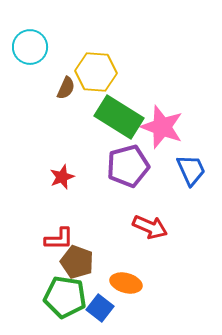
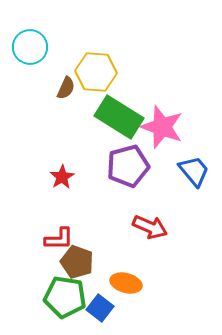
blue trapezoid: moved 3 px right, 1 px down; rotated 16 degrees counterclockwise
red star: rotated 10 degrees counterclockwise
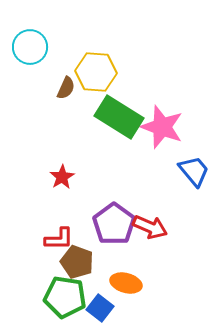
purple pentagon: moved 14 px left, 58 px down; rotated 21 degrees counterclockwise
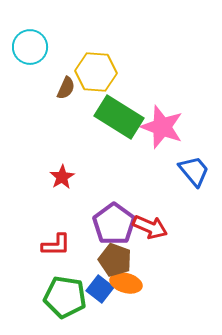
red L-shape: moved 3 px left, 6 px down
brown pentagon: moved 38 px right, 2 px up
blue square: moved 19 px up
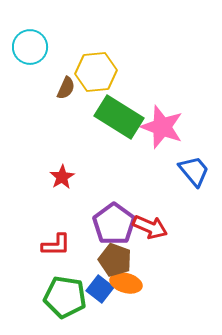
yellow hexagon: rotated 9 degrees counterclockwise
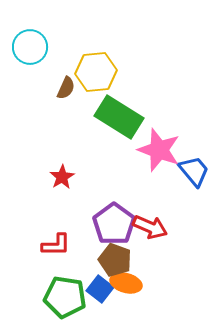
pink star: moved 3 px left, 23 px down
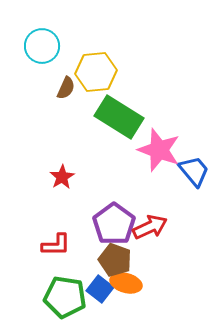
cyan circle: moved 12 px right, 1 px up
red arrow: rotated 48 degrees counterclockwise
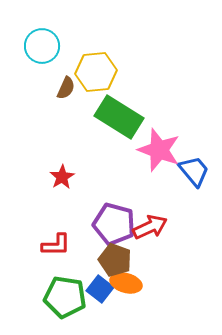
purple pentagon: rotated 21 degrees counterclockwise
